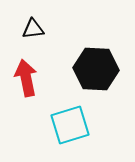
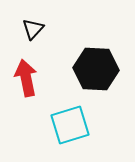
black triangle: rotated 40 degrees counterclockwise
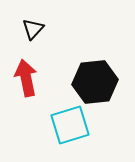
black hexagon: moved 1 px left, 13 px down; rotated 9 degrees counterclockwise
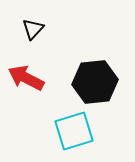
red arrow: rotated 51 degrees counterclockwise
cyan square: moved 4 px right, 6 px down
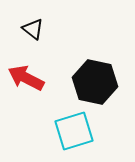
black triangle: rotated 35 degrees counterclockwise
black hexagon: rotated 18 degrees clockwise
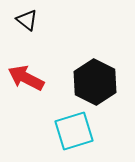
black triangle: moved 6 px left, 9 px up
black hexagon: rotated 15 degrees clockwise
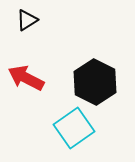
black triangle: rotated 50 degrees clockwise
cyan square: moved 3 px up; rotated 18 degrees counterclockwise
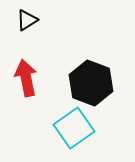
red arrow: rotated 51 degrees clockwise
black hexagon: moved 4 px left, 1 px down; rotated 6 degrees counterclockwise
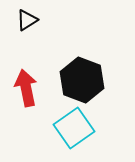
red arrow: moved 10 px down
black hexagon: moved 9 px left, 3 px up
